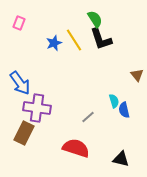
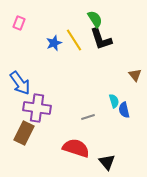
brown triangle: moved 2 px left
gray line: rotated 24 degrees clockwise
black triangle: moved 14 px left, 3 px down; rotated 36 degrees clockwise
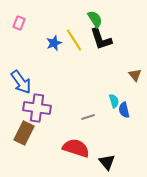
blue arrow: moved 1 px right, 1 px up
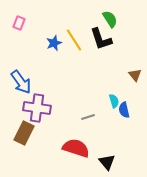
green semicircle: moved 15 px right
